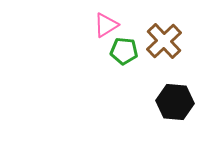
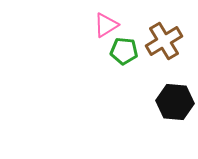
brown cross: rotated 12 degrees clockwise
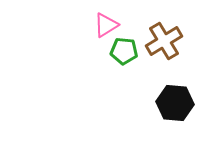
black hexagon: moved 1 px down
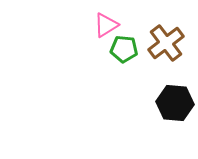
brown cross: moved 2 px right, 2 px down; rotated 6 degrees counterclockwise
green pentagon: moved 2 px up
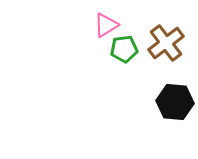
green pentagon: rotated 12 degrees counterclockwise
black hexagon: moved 1 px up
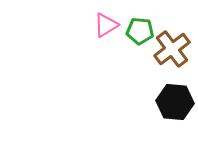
brown cross: moved 6 px right, 6 px down
green pentagon: moved 16 px right, 18 px up; rotated 12 degrees clockwise
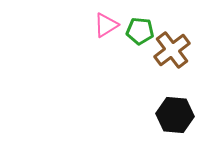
brown cross: moved 1 px down
black hexagon: moved 13 px down
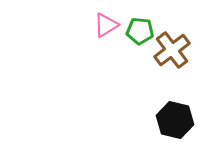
black hexagon: moved 5 px down; rotated 9 degrees clockwise
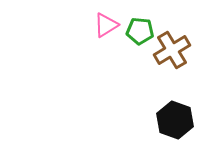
brown cross: rotated 6 degrees clockwise
black hexagon: rotated 6 degrees clockwise
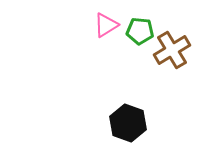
black hexagon: moved 47 px left, 3 px down
